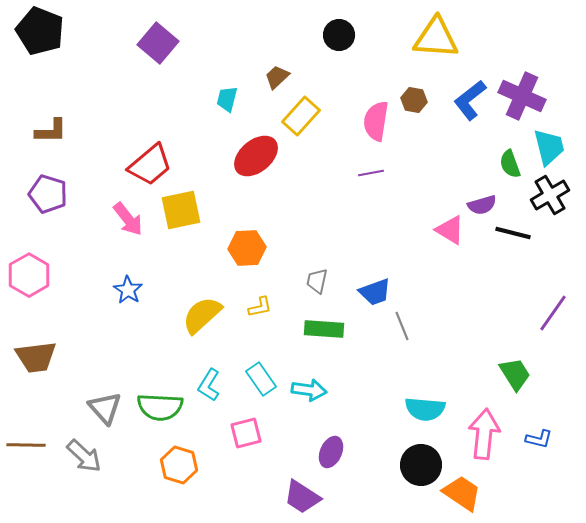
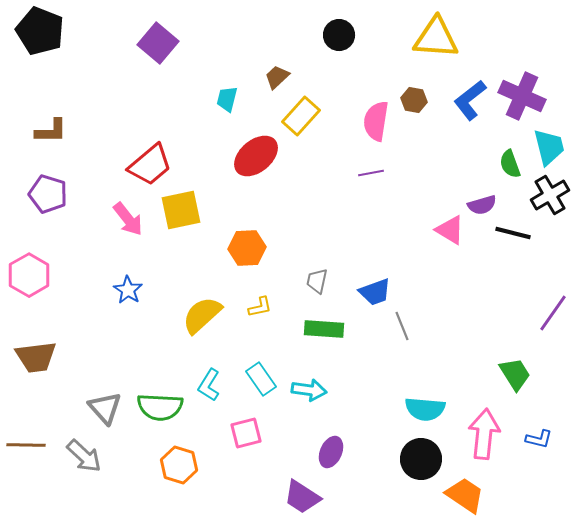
black circle at (421, 465): moved 6 px up
orange trapezoid at (462, 493): moved 3 px right, 2 px down
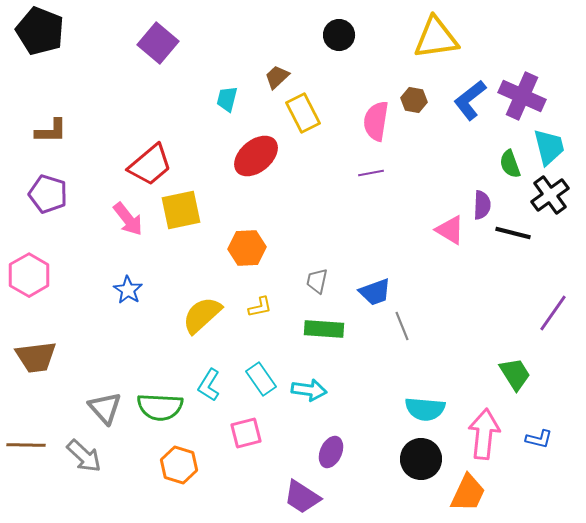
yellow triangle at (436, 38): rotated 12 degrees counterclockwise
yellow rectangle at (301, 116): moved 2 px right, 3 px up; rotated 69 degrees counterclockwise
black cross at (550, 195): rotated 6 degrees counterclockwise
purple semicircle at (482, 205): rotated 72 degrees counterclockwise
orange trapezoid at (465, 495): moved 3 px right, 2 px up; rotated 81 degrees clockwise
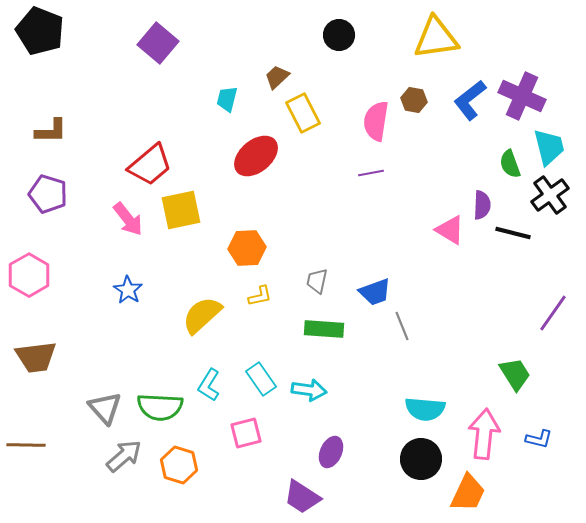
yellow L-shape at (260, 307): moved 11 px up
gray arrow at (84, 456): moved 40 px right; rotated 84 degrees counterclockwise
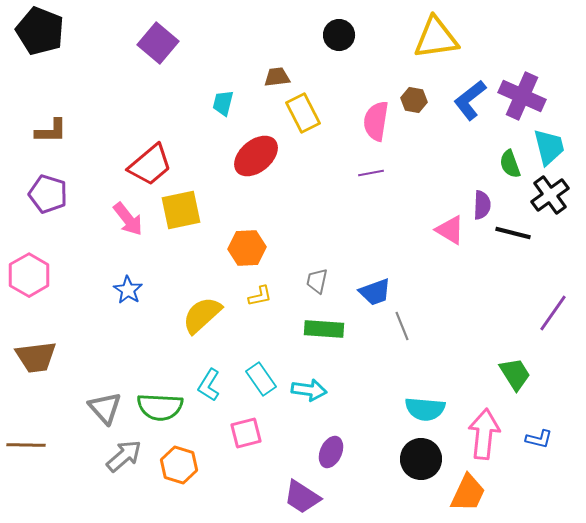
brown trapezoid at (277, 77): rotated 36 degrees clockwise
cyan trapezoid at (227, 99): moved 4 px left, 4 px down
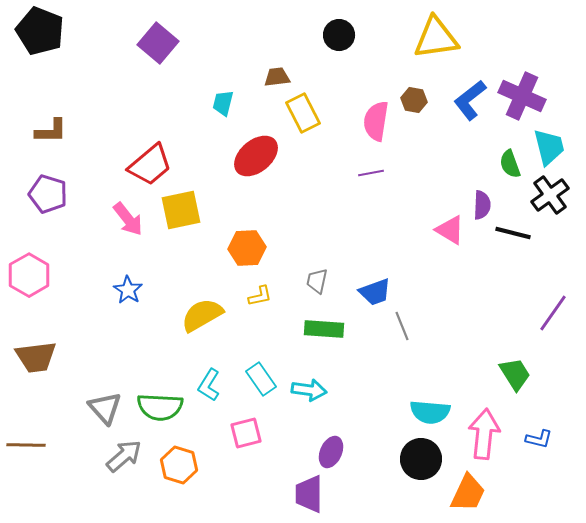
yellow semicircle at (202, 315): rotated 12 degrees clockwise
cyan semicircle at (425, 409): moved 5 px right, 3 px down
purple trapezoid at (302, 497): moved 7 px right, 3 px up; rotated 57 degrees clockwise
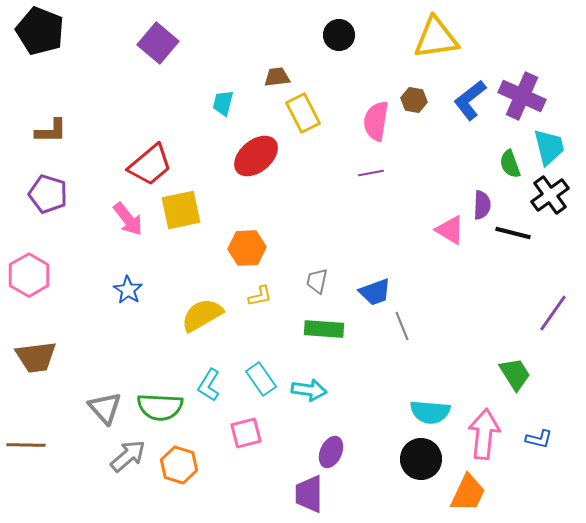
gray arrow at (124, 456): moved 4 px right
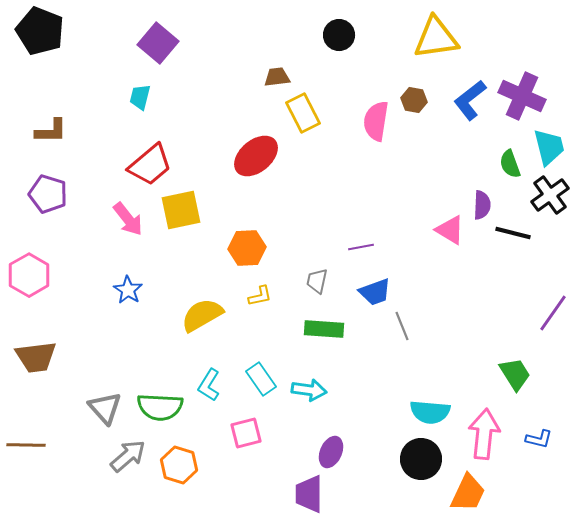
cyan trapezoid at (223, 103): moved 83 px left, 6 px up
purple line at (371, 173): moved 10 px left, 74 px down
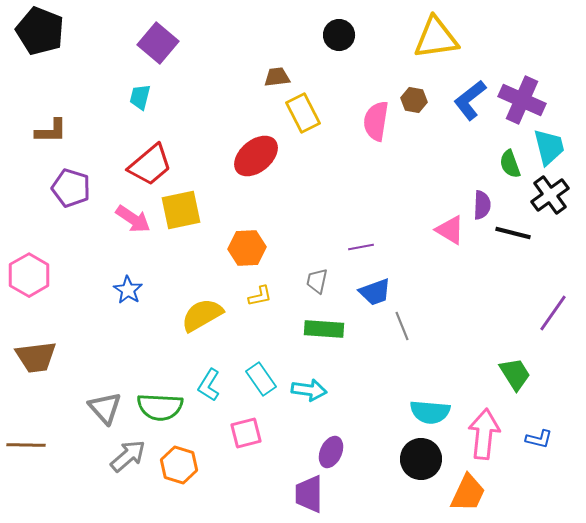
purple cross at (522, 96): moved 4 px down
purple pentagon at (48, 194): moved 23 px right, 6 px up
pink arrow at (128, 219): moved 5 px right; rotated 18 degrees counterclockwise
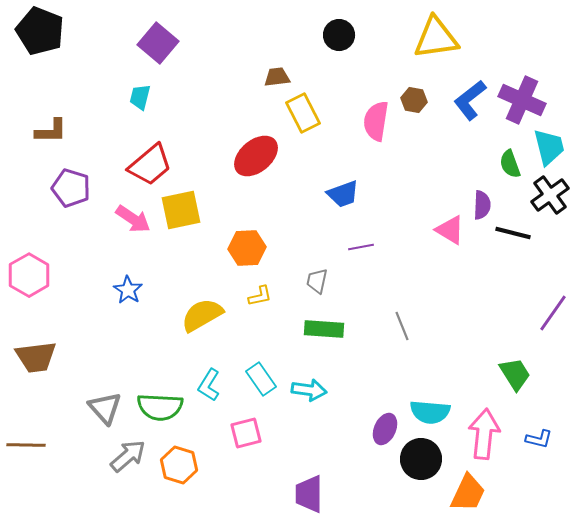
blue trapezoid at (375, 292): moved 32 px left, 98 px up
purple ellipse at (331, 452): moved 54 px right, 23 px up
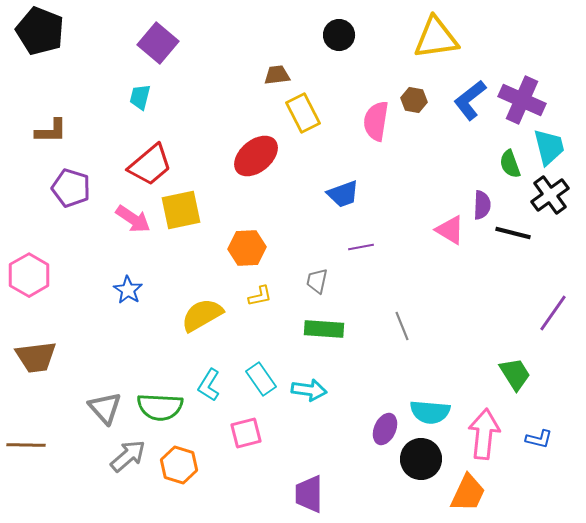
brown trapezoid at (277, 77): moved 2 px up
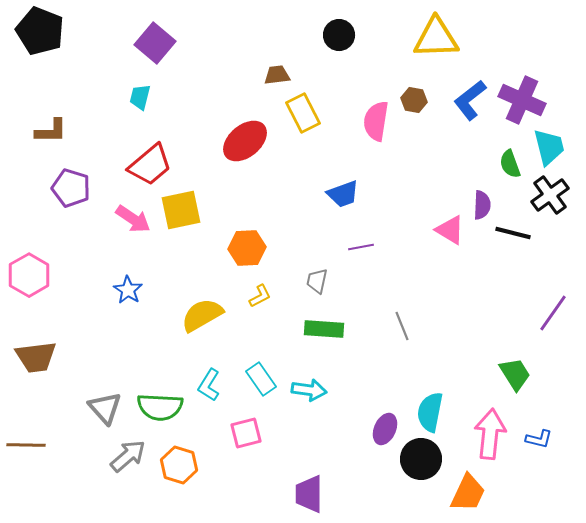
yellow triangle at (436, 38): rotated 6 degrees clockwise
purple square at (158, 43): moved 3 px left
red ellipse at (256, 156): moved 11 px left, 15 px up
yellow L-shape at (260, 296): rotated 15 degrees counterclockwise
cyan semicircle at (430, 412): rotated 96 degrees clockwise
pink arrow at (484, 434): moved 6 px right
